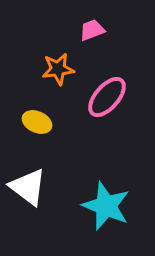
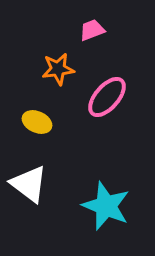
white triangle: moved 1 px right, 3 px up
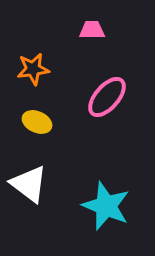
pink trapezoid: rotated 20 degrees clockwise
orange star: moved 25 px left
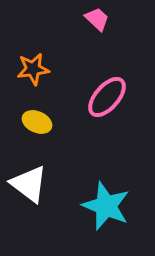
pink trapezoid: moved 5 px right, 11 px up; rotated 44 degrees clockwise
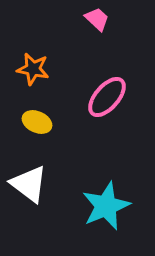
orange star: rotated 20 degrees clockwise
cyan star: rotated 27 degrees clockwise
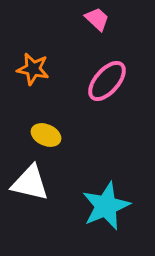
pink ellipse: moved 16 px up
yellow ellipse: moved 9 px right, 13 px down
white triangle: moved 1 px right, 1 px up; rotated 24 degrees counterclockwise
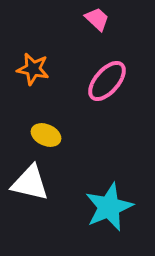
cyan star: moved 3 px right, 1 px down
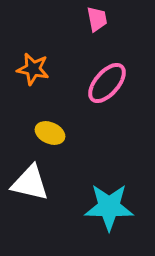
pink trapezoid: rotated 36 degrees clockwise
pink ellipse: moved 2 px down
yellow ellipse: moved 4 px right, 2 px up
cyan star: rotated 24 degrees clockwise
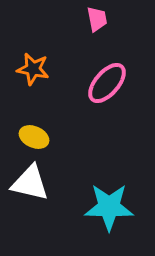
yellow ellipse: moved 16 px left, 4 px down
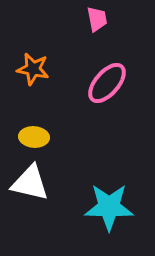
yellow ellipse: rotated 20 degrees counterclockwise
